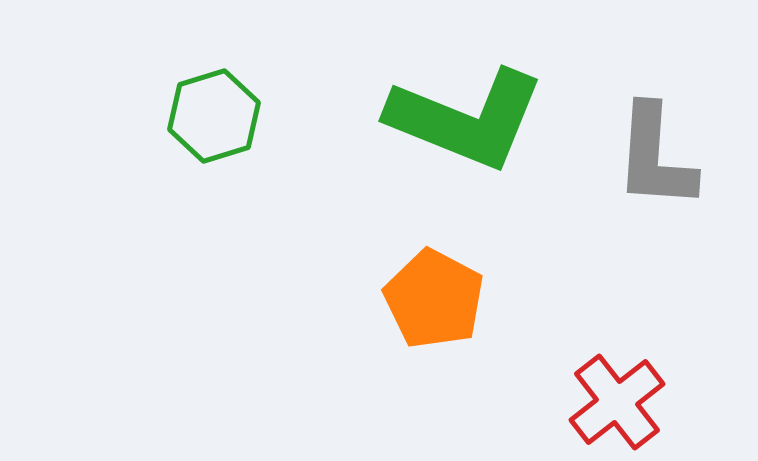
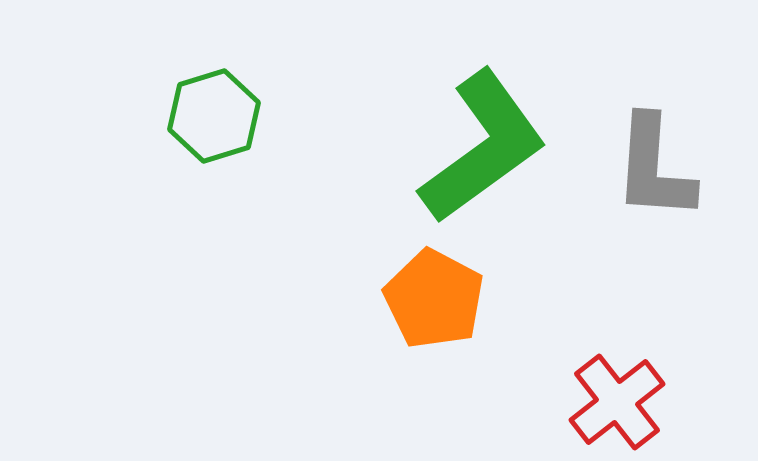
green L-shape: moved 17 px right, 28 px down; rotated 58 degrees counterclockwise
gray L-shape: moved 1 px left, 11 px down
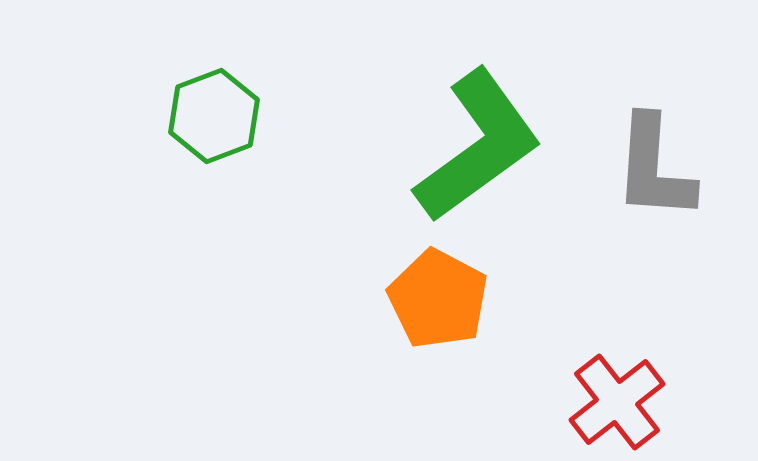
green hexagon: rotated 4 degrees counterclockwise
green L-shape: moved 5 px left, 1 px up
orange pentagon: moved 4 px right
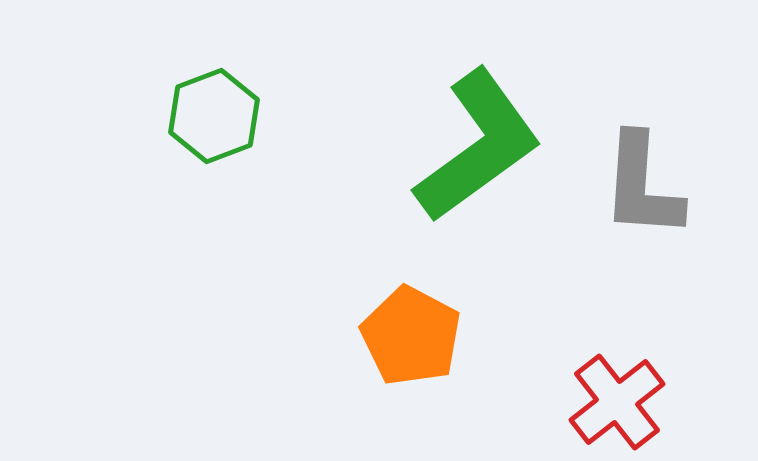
gray L-shape: moved 12 px left, 18 px down
orange pentagon: moved 27 px left, 37 px down
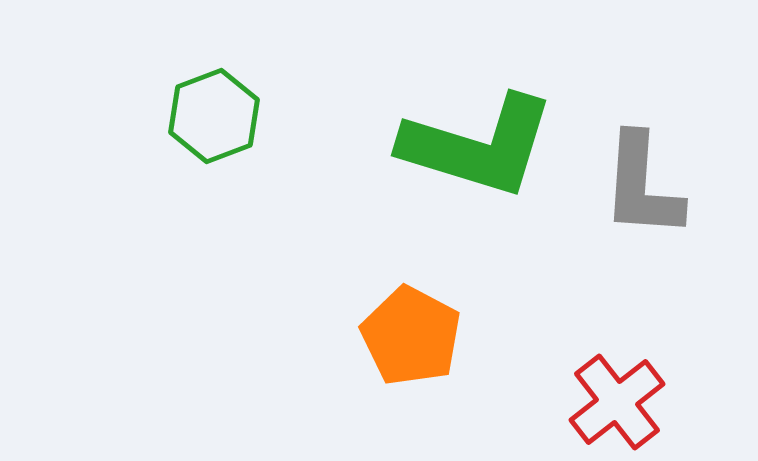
green L-shape: rotated 53 degrees clockwise
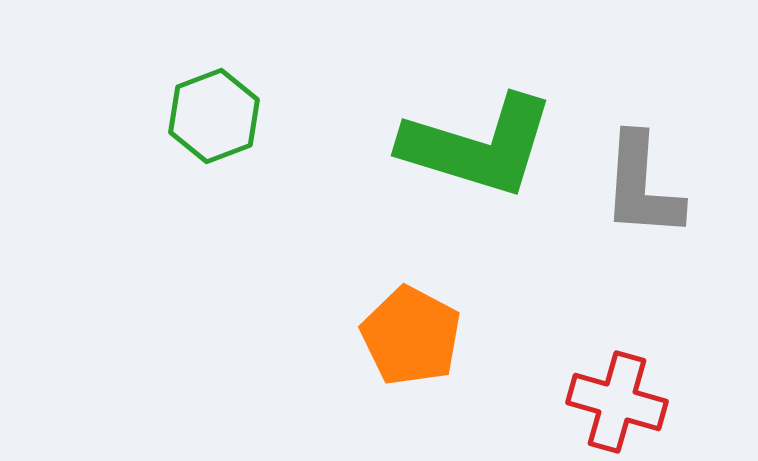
red cross: rotated 36 degrees counterclockwise
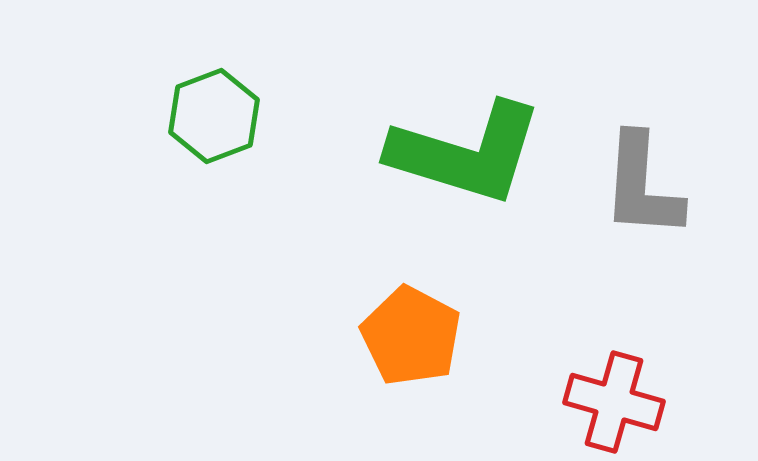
green L-shape: moved 12 px left, 7 px down
red cross: moved 3 px left
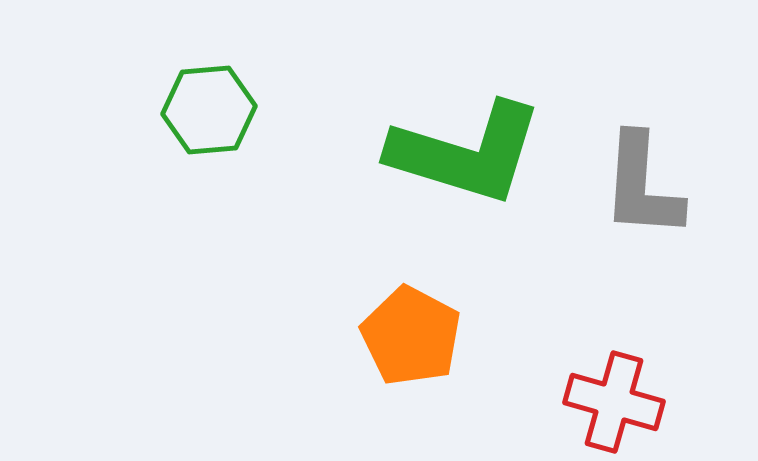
green hexagon: moved 5 px left, 6 px up; rotated 16 degrees clockwise
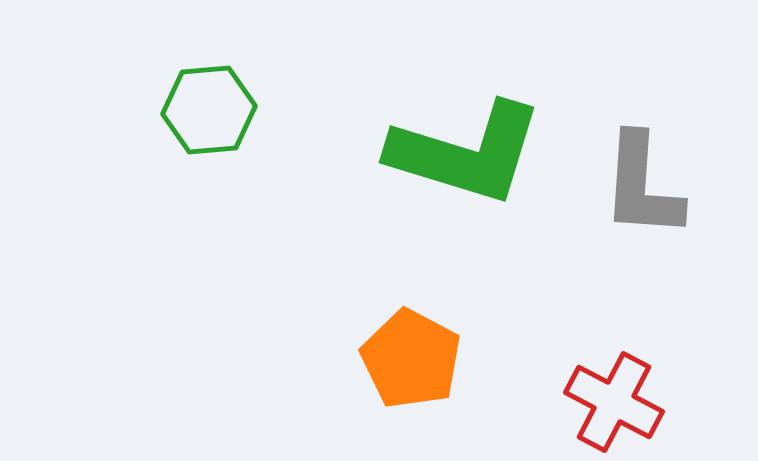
orange pentagon: moved 23 px down
red cross: rotated 12 degrees clockwise
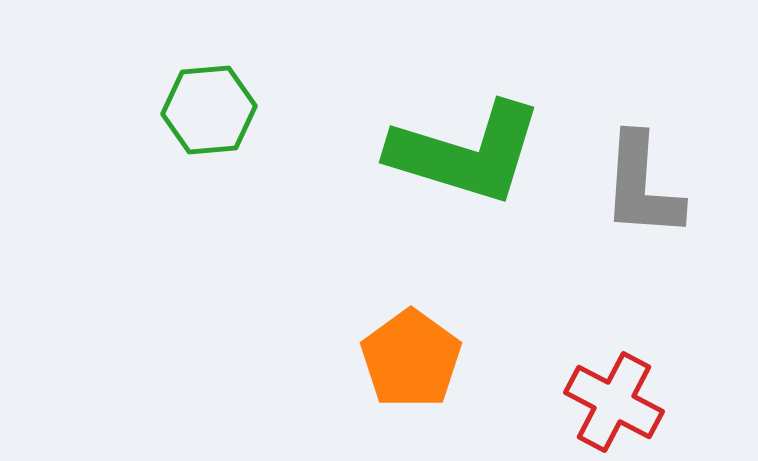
orange pentagon: rotated 8 degrees clockwise
